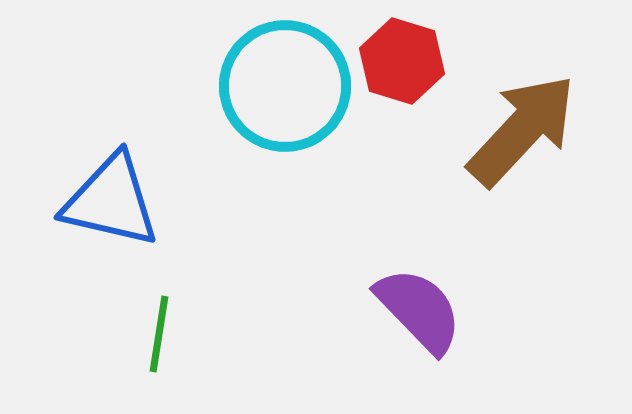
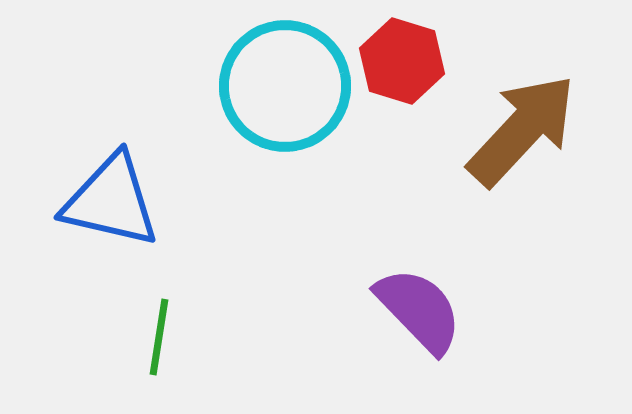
green line: moved 3 px down
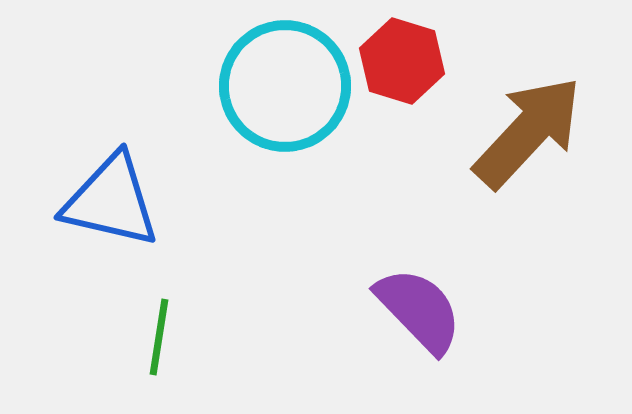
brown arrow: moved 6 px right, 2 px down
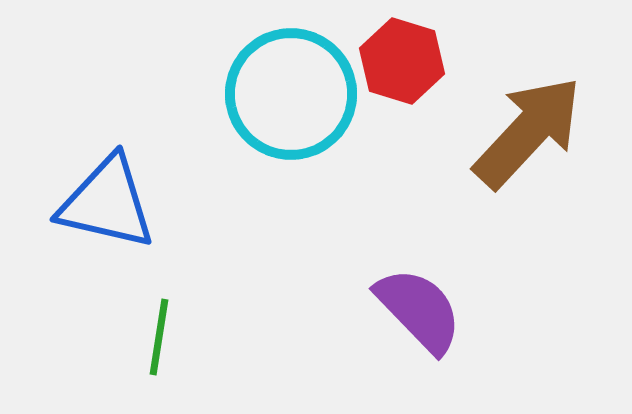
cyan circle: moved 6 px right, 8 px down
blue triangle: moved 4 px left, 2 px down
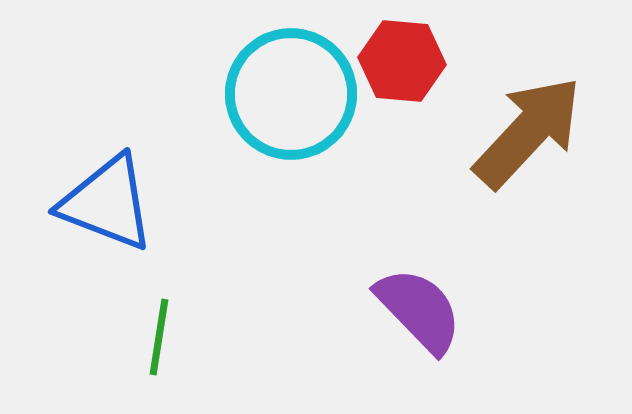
red hexagon: rotated 12 degrees counterclockwise
blue triangle: rotated 8 degrees clockwise
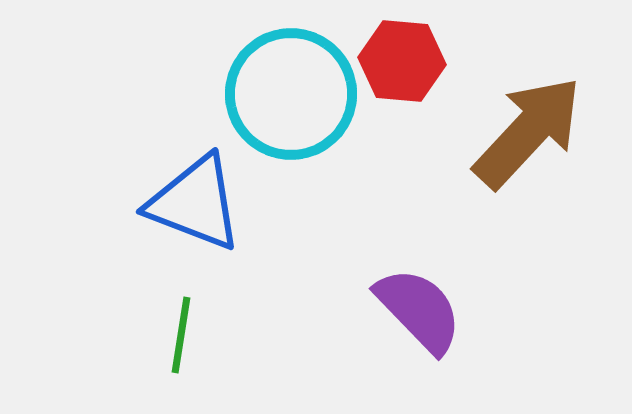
blue triangle: moved 88 px right
green line: moved 22 px right, 2 px up
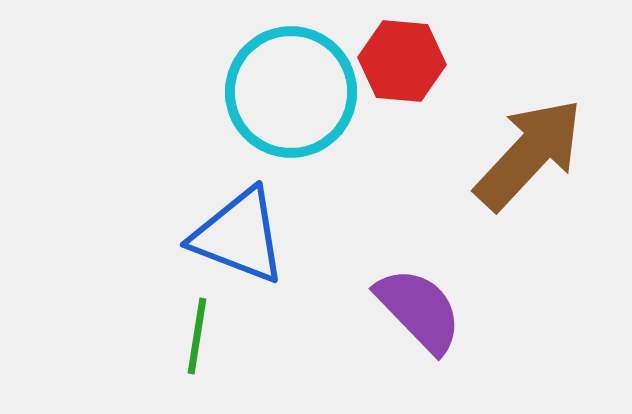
cyan circle: moved 2 px up
brown arrow: moved 1 px right, 22 px down
blue triangle: moved 44 px right, 33 px down
green line: moved 16 px right, 1 px down
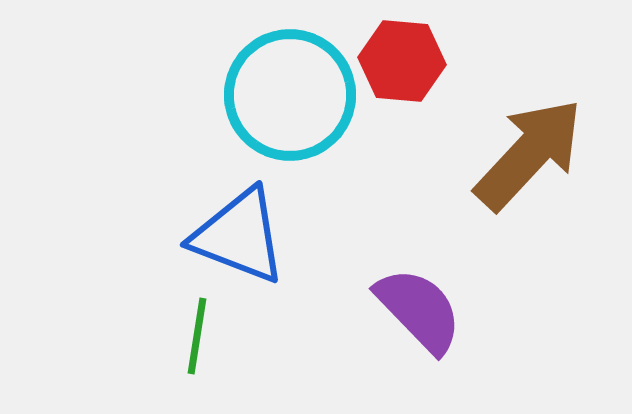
cyan circle: moved 1 px left, 3 px down
